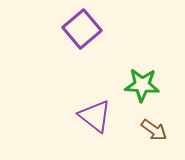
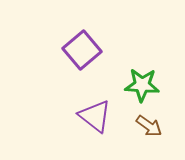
purple square: moved 21 px down
brown arrow: moved 5 px left, 4 px up
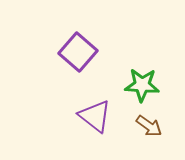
purple square: moved 4 px left, 2 px down; rotated 9 degrees counterclockwise
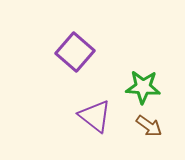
purple square: moved 3 px left
green star: moved 1 px right, 2 px down
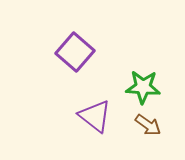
brown arrow: moved 1 px left, 1 px up
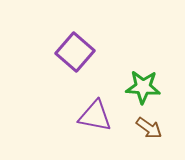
purple triangle: rotated 27 degrees counterclockwise
brown arrow: moved 1 px right, 3 px down
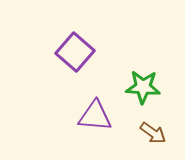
purple triangle: rotated 6 degrees counterclockwise
brown arrow: moved 4 px right, 5 px down
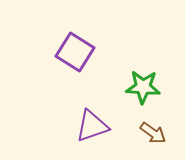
purple square: rotated 9 degrees counterclockwise
purple triangle: moved 3 px left, 10 px down; rotated 24 degrees counterclockwise
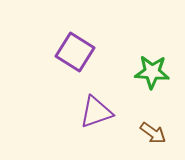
green star: moved 9 px right, 15 px up
purple triangle: moved 4 px right, 14 px up
